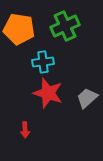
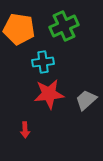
green cross: moved 1 px left
red star: moved 1 px right, 1 px down; rotated 24 degrees counterclockwise
gray trapezoid: moved 1 px left, 2 px down
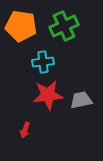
orange pentagon: moved 2 px right, 3 px up
red star: moved 1 px left, 1 px down
gray trapezoid: moved 5 px left; rotated 30 degrees clockwise
red arrow: rotated 21 degrees clockwise
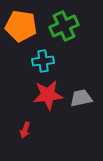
cyan cross: moved 1 px up
gray trapezoid: moved 2 px up
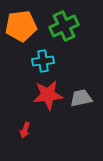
orange pentagon: rotated 16 degrees counterclockwise
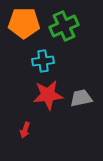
orange pentagon: moved 3 px right, 3 px up; rotated 8 degrees clockwise
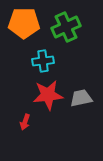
green cross: moved 2 px right, 1 px down
red arrow: moved 8 px up
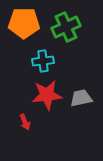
red star: moved 1 px left
red arrow: rotated 42 degrees counterclockwise
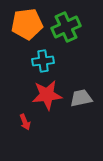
orange pentagon: moved 3 px right, 1 px down; rotated 8 degrees counterclockwise
